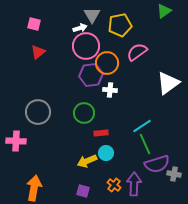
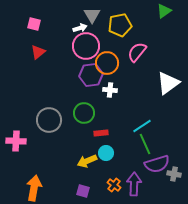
pink semicircle: rotated 15 degrees counterclockwise
gray circle: moved 11 px right, 8 px down
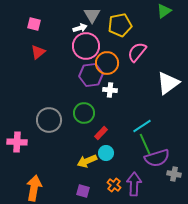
red rectangle: rotated 40 degrees counterclockwise
pink cross: moved 1 px right, 1 px down
purple semicircle: moved 6 px up
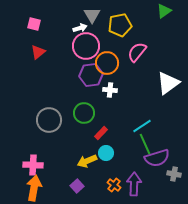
pink cross: moved 16 px right, 23 px down
purple square: moved 6 px left, 5 px up; rotated 32 degrees clockwise
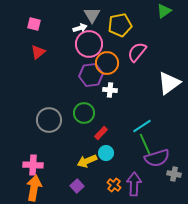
pink circle: moved 3 px right, 2 px up
white triangle: moved 1 px right
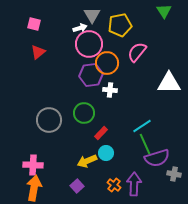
green triangle: rotated 28 degrees counterclockwise
white triangle: rotated 35 degrees clockwise
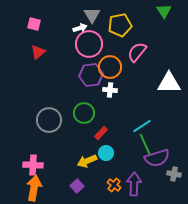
orange circle: moved 3 px right, 4 px down
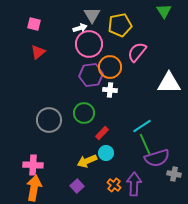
red rectangle: moved 1 px right
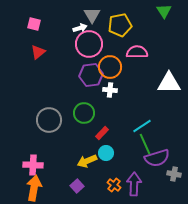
pink semicircle: rotated 50 degrees clockwise
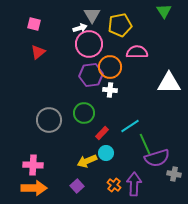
cyan line: moved 12 px left
orange arrow: rotated 80 degrees clockwise
